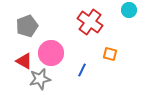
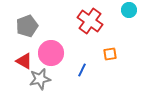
red cross: moved 1 px up
orange square: rotated 24 degrees counterclockwise
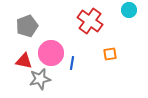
red triangle: rotated 18 degrees counterclockwise
blue line: moved 10 px left, 7 px up; rotated 16 degrees counterclockwise
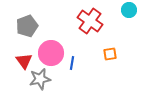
red triangle: rotated 42 degrees clockwise
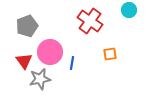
pink circle: moved 1 px left, 1 px up
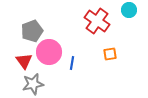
red cross: moved 7 px right
gray pentagon: moved 5 px right, 5 px down
pink circle: moved 1 px left
gray star: moved 7 px left, 5 px down
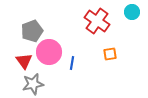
cyan circle: moved 3 px right, 2 px down
